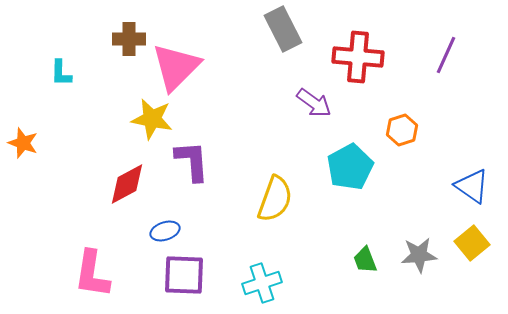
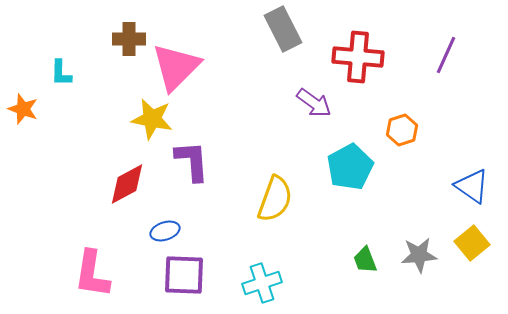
orange star: moved 34 px up
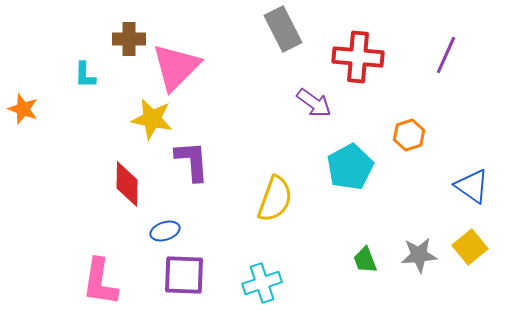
cyan L-shape: moved 24 px right, 2 px down
orange hexagon: moved 7 px right, 5 px down
red diamond: rotated 60 degrees counterclockwise
yellow square: moved 2 px left, 4 px down
pink L-shape: moved 8 px right, 8 px down
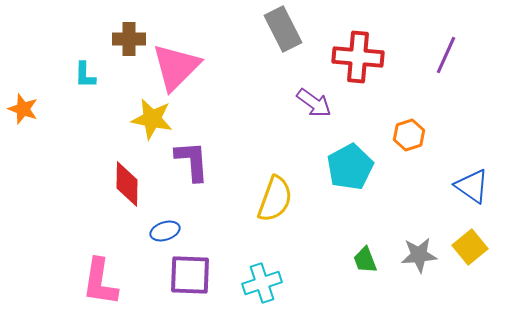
purple square: moved 6 px right
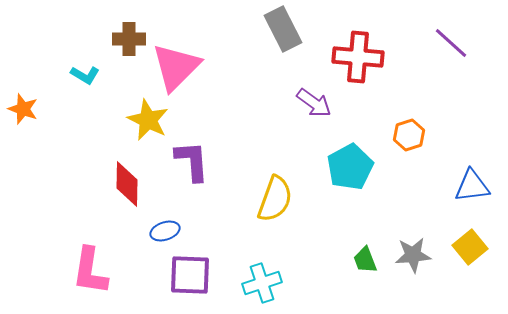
purple line: moved 5 px right, 12 px up; rotated 72 degrees counterclockwise
cyan L-shape: rotated 60 degrees counterclockwise
yellow star: moved 4 px left, 1 px down; rotated 15 degrees clockwise
blue triangle: rotated 42 degrees counterclockwise
gray star: moved 6 px left
pink L-shape: moved 10 px left, 11 px up
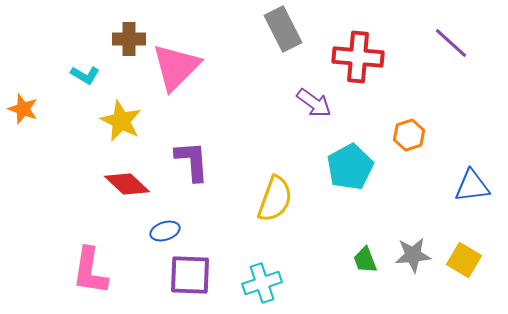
yellow star: moved 27 px left, 1 px down
red diamond: rotated 48 degrees counterclockwise
yellow square: moved 6 px left, 13 px down; rotated 20 degrees counterclockwise
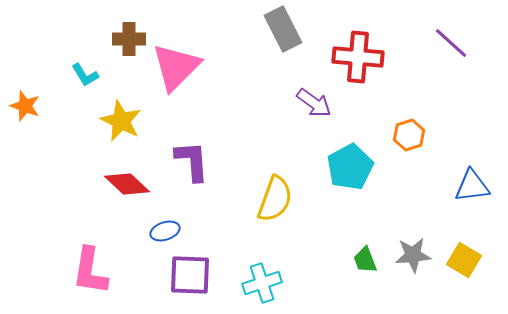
cyan L-shape: rotated 28 degrees clockwise
orange star: moved 2 px right, 3 px up
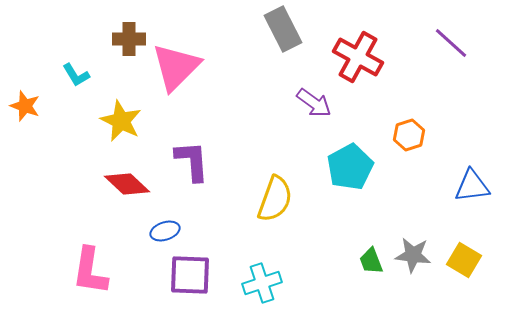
red cross: rotated 24 degrees clockwise
cyan L-shape: moved 9 px left
gray star: rotated 12 degrees clockwise
green trapezoid: moved 6 px right, 1 px down
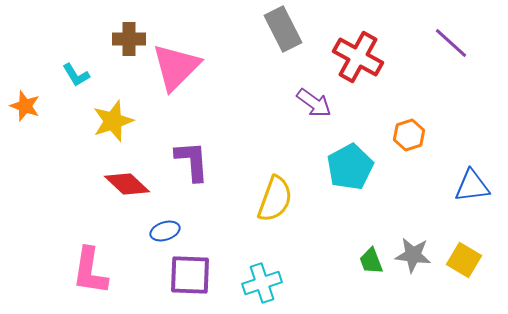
yellow star: moved 8 px left; rotated 27 degrees clockwise
